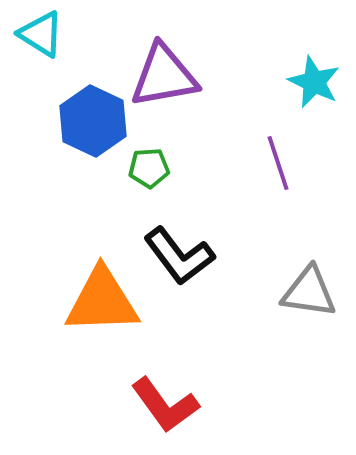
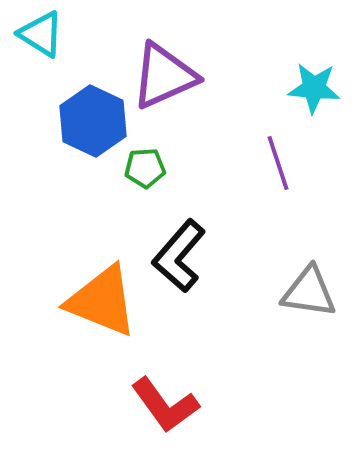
purple triangle: rotated 14 degrees counterclockwise
cyan star: moved 6 px down; rotated 20 degrees counterclockwise
green pentagon: moved 4 px left
black L-shape: rotated 78 degrees clockwise
orange triangle: rotated 24 degrees clockwise
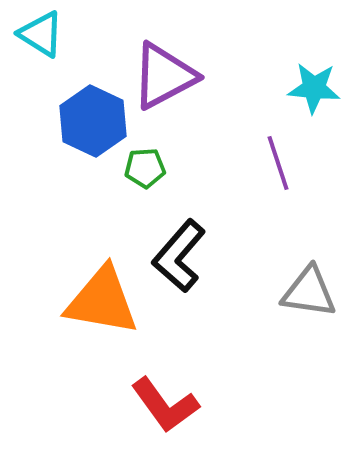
purple triangle: rotated 4 degrees counterclockwise
orange triangle: rotated 12 degrees counterclockwise
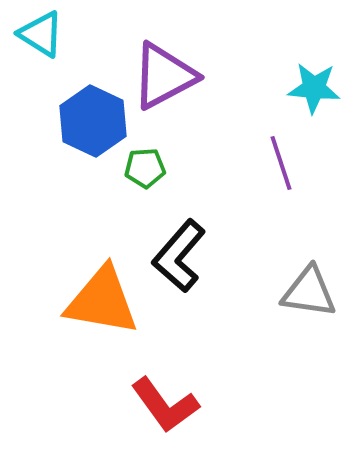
purple line: moved 3 px right
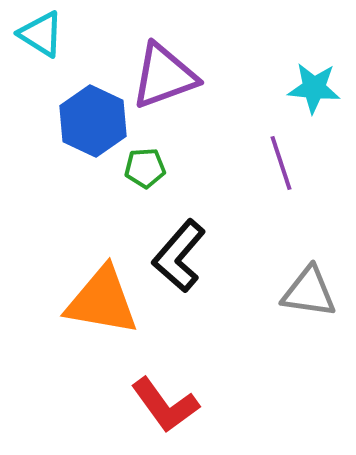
purple triangle: rotated 8 degrees clockwise
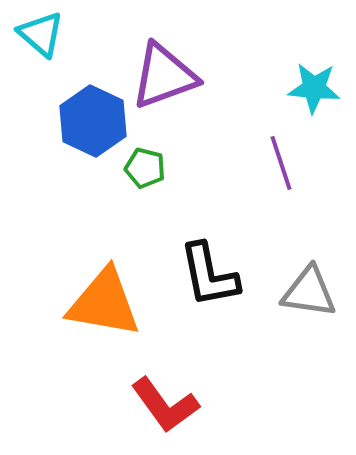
cyan triangle: rotated 9 degrees clockwise
green pentagon: rotated 18 degrees clockwise
black L-shape: moved 30 px right, 19 px down; rotated 52 degrees counterclockwise
orange triangle: moved 2 px right, 2 px down
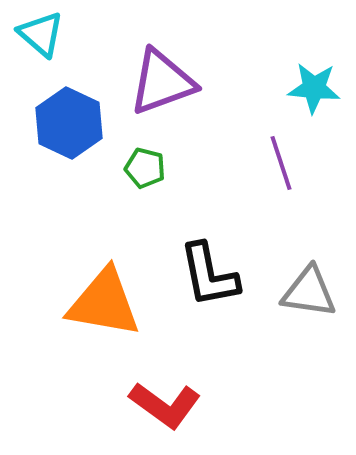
purple triangle: moved 2 px left, 6 px down
blue hexagon: moved 24 px left, 2 px down
red L-shape: rotated 18 degrees counterclockwise
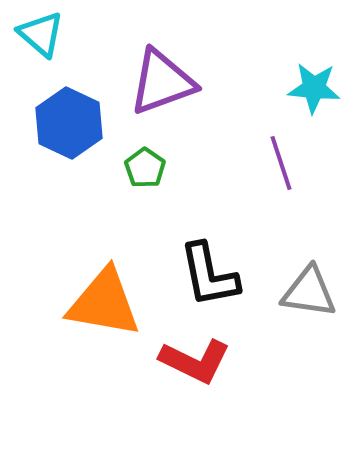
green pentagon: rotated 21 degrees clockwise
red L-shape: moved 30 px right, 44 px up; rotated 10 degrees counterclockwise
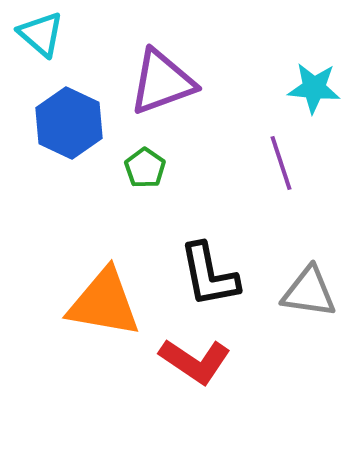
red L-shape: rotated 8 degrees clockwise
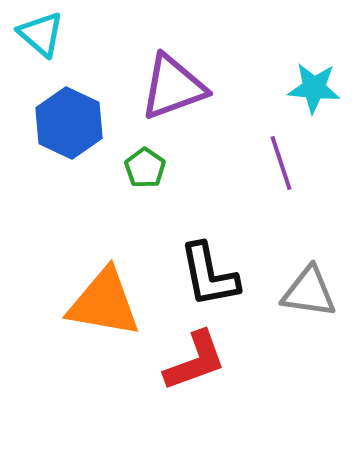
purple triangle: moved 11 px right, 5 px down
red L-shape: rotated 54 degrees counterclockwise
